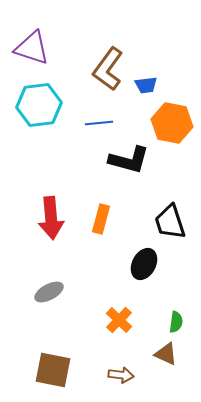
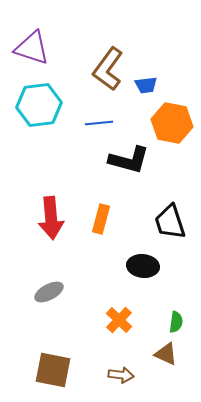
black ellipse: moved 1 px left, 2 px down; rotated 68 degrees clockwise
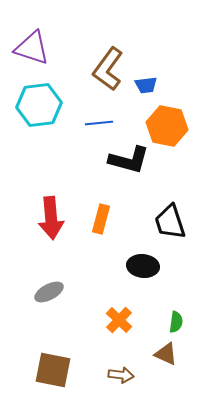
orange hexagon: moved 5 px left, 3 px down
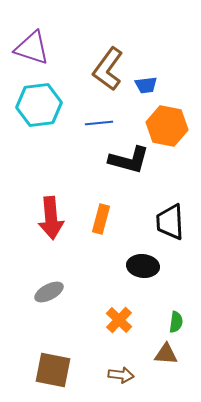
black trapezoid: rotated 15 degrees clockwise
brown triangle: rotated 20 degrees counterclockwise
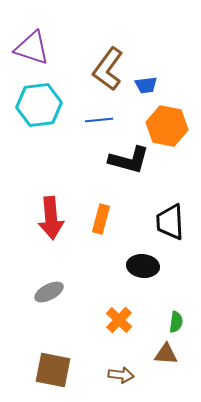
blue line: moved 3 px up
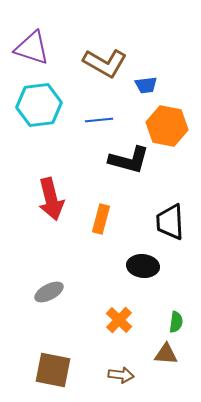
brown L-shape: moved 3 px left, 6 px up; rotated 96 degrees counterclockwise
red arrow: moved 19 px up; rotated 9 degrees counterclockwise
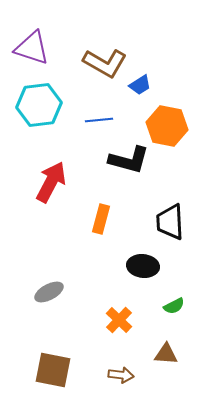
blue trapezoid: moved 6 px left; rotated 25 degrees counterclockwise
red arrow: moved 17 px up; rotated 138 degrees counterclockwise
green semicircle: moved 2 px left, 16 px up; rotated 55 degrees clockwise
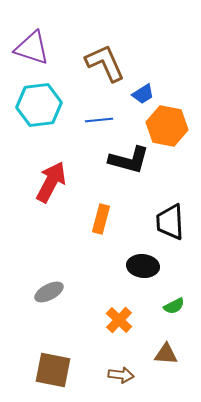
brown L-shape: rotated 144 degrees counterclockwise
blue trapezoid: moved 3 px right, 9 px down
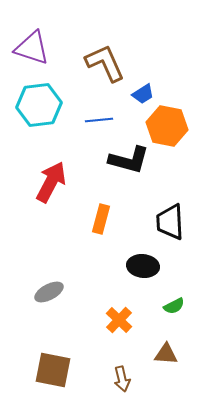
brown arrow: moved 1 px right, 4 px down; rotated 70 degrees clockwise
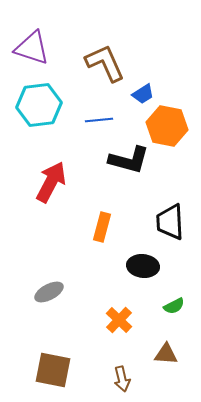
orange rectangle: moved 1 px right, 8 px down
